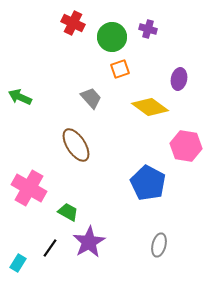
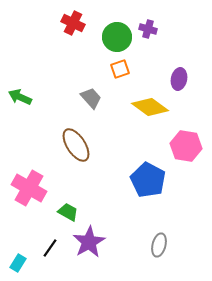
green circle: moved 5 px right
blue pentagon: moved 3 px up
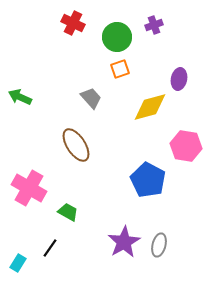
purple cross: moved 6 px right, 4 px up; rotated 36 degrees counterclockwise
yellow diamond: rotated 51 degrees counterclockwise
purple star: moved 35 px right
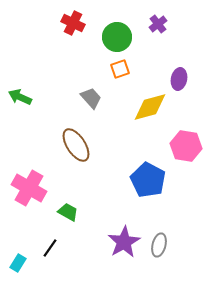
purple cross: moved 4 px right, 1 px up; rotated 18 degrees counterclockwise
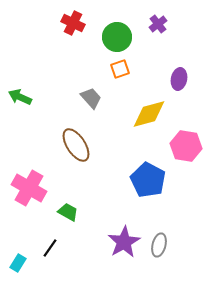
yellow diamond: moved 1 px left, 7 px down
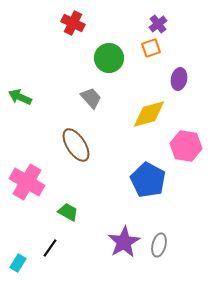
green circle: moved 8 px left, 21 px down
orange square: moved 31 px right, 21 px up
pink cross: moved 2 px left, 6 px up
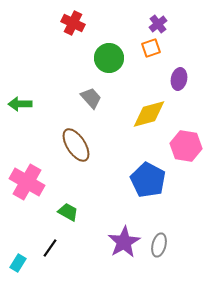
green arrow: moved 7 px down; rotated 25 degrees counterclockwise
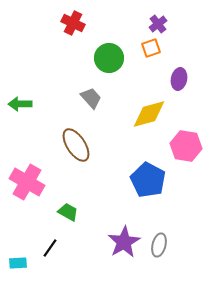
cyan rectangle: rotated 54 degrees clockwise
